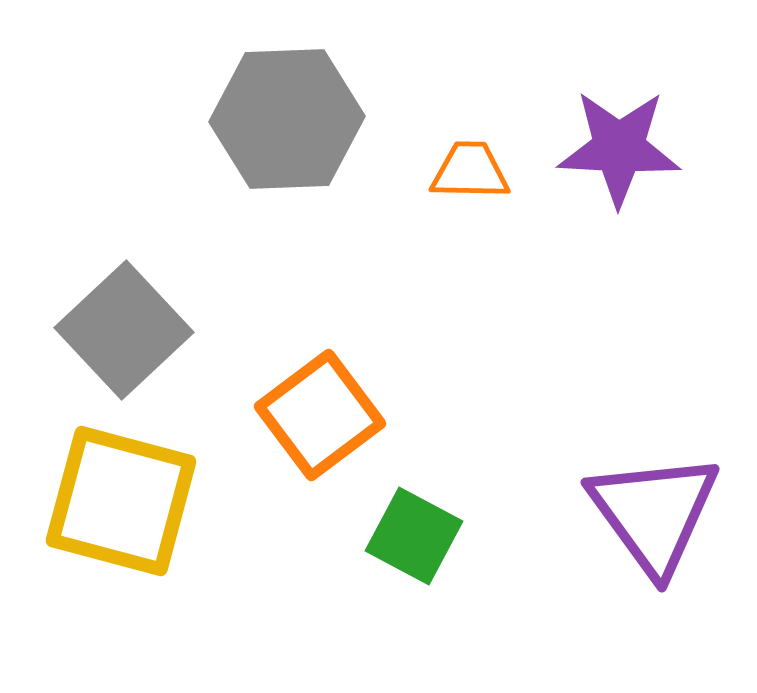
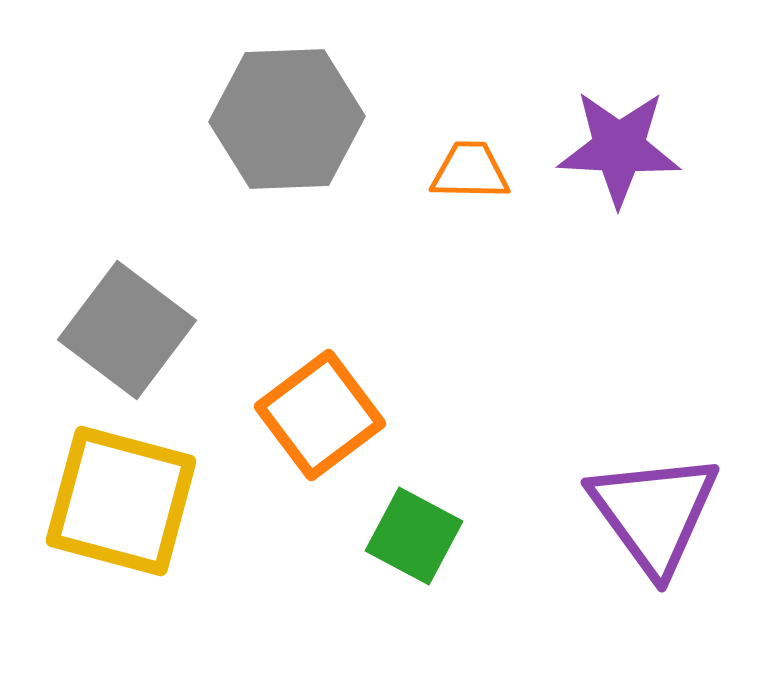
gray square: moved 3 px right; rotated 10 degrees counterclockwise
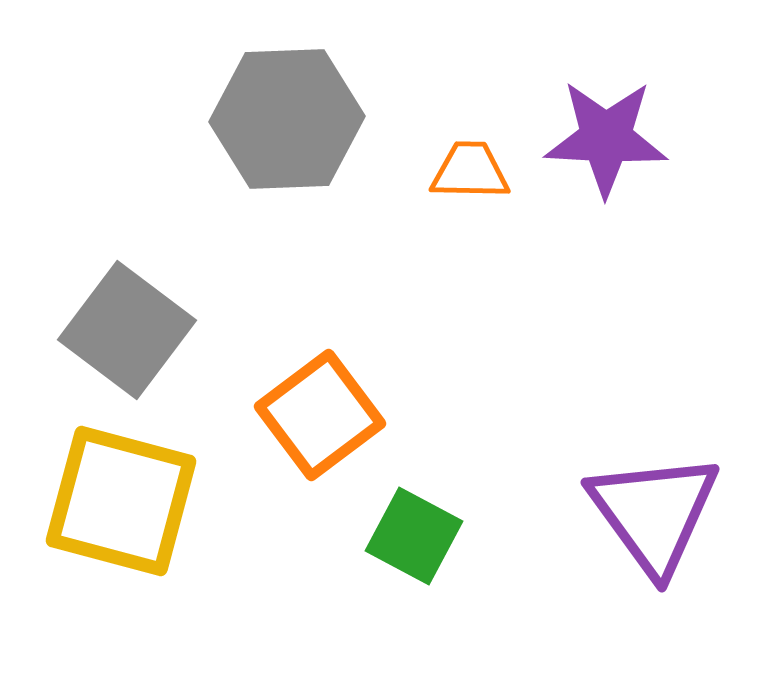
purple star: moved 13 px left, 10 px up
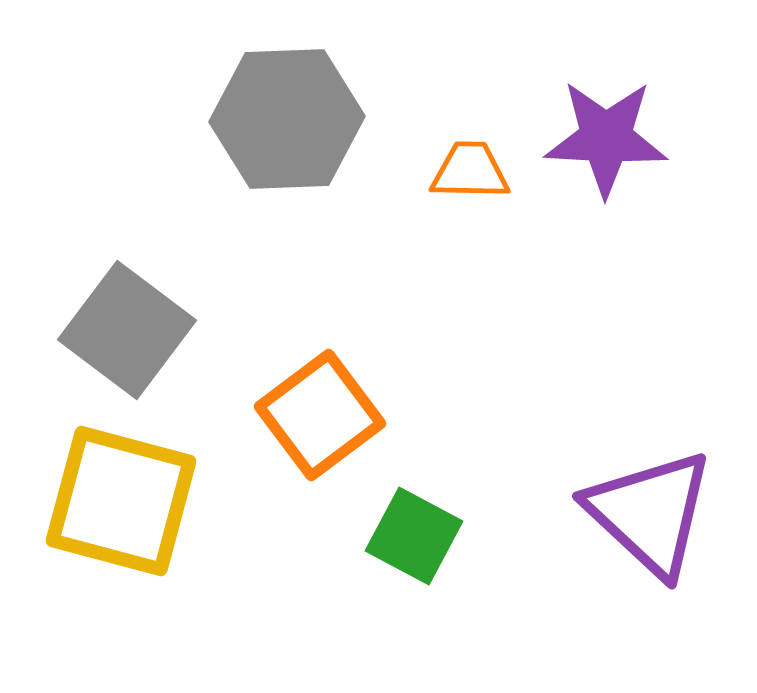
purple triangle: moved 4 px left; rotated 11 degrees counterclockwise
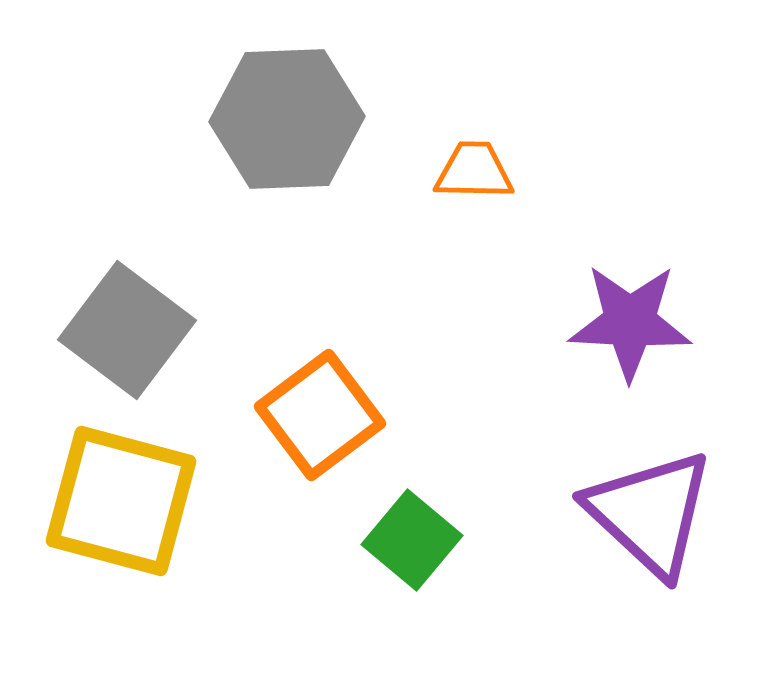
purple star: moved 24 px right, 184 px down
orange trapezoid: moved 4 px right
green square: moved 2 px left, 4 px down; rotated 12 degrees clockwise
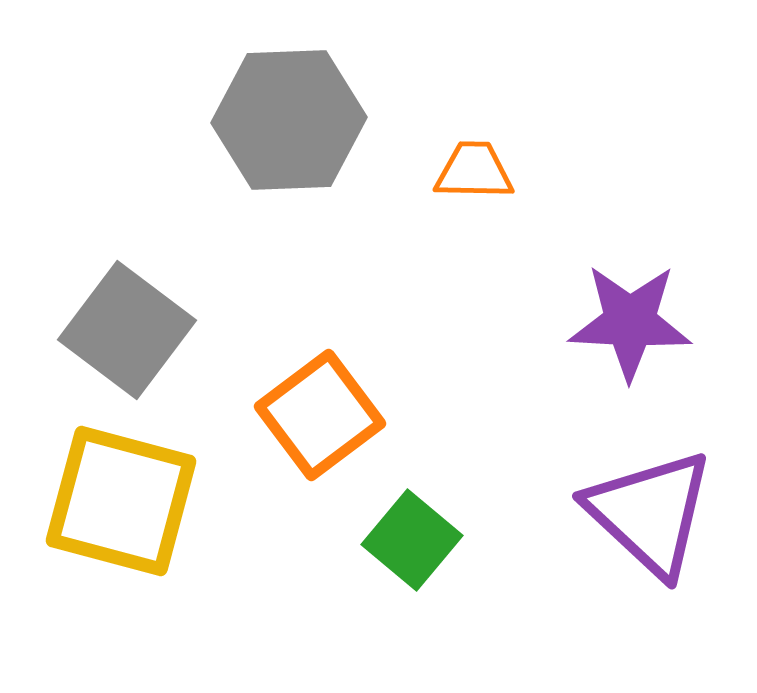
gray hexagon: moved 2 px right, 1 px down
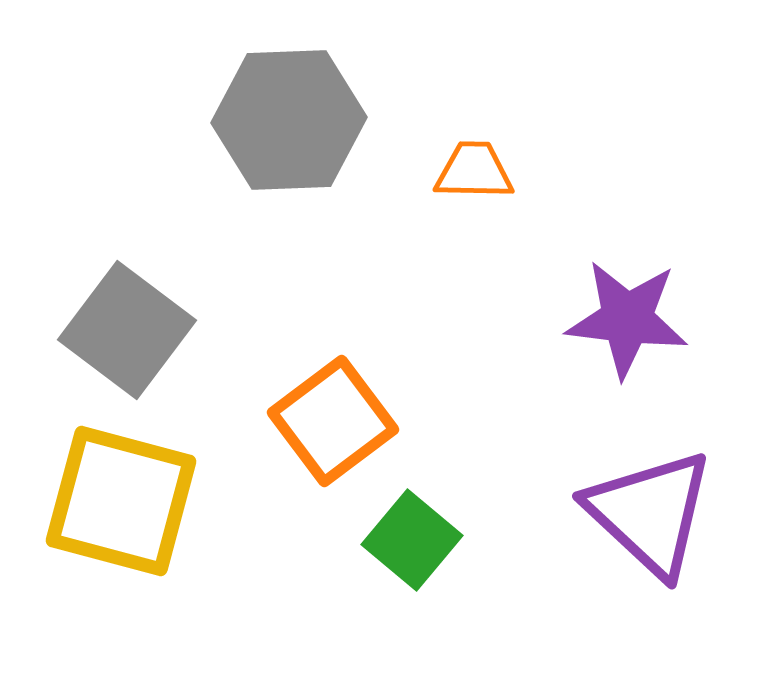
purple star: moved 3 px left, 3 px up; rotated 4 degrees clockwise
orange square: moved 13 px right, 6 px down
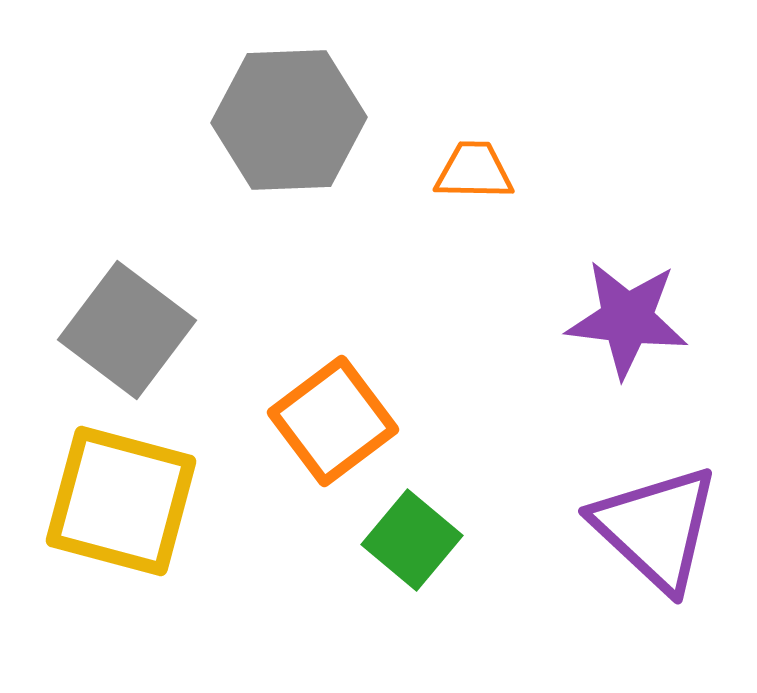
purple triangle: moved 6 px right, 15 px down
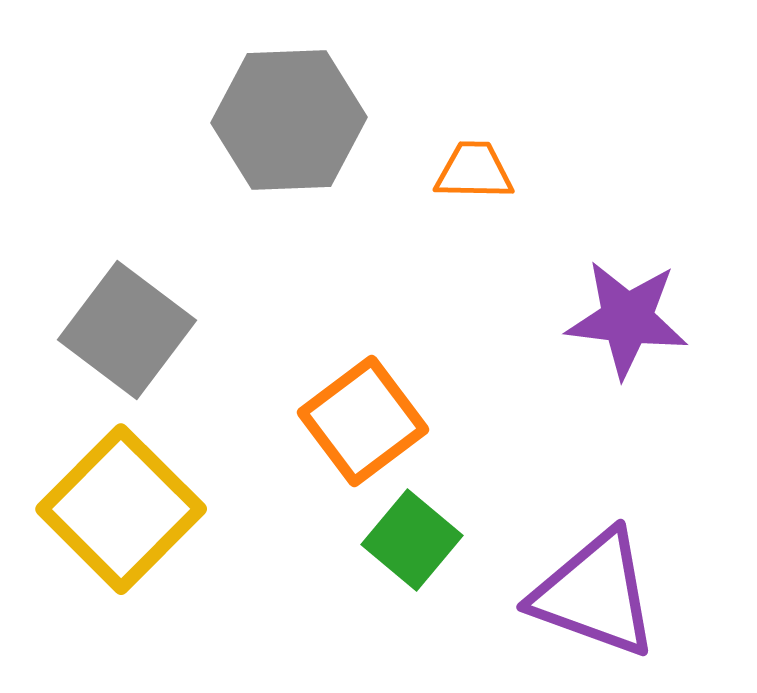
orange square: moved 30 px right
yellow square: moved 8 px down; rotated 30 degrees clockwise
purple triangle: moved 61 px left, 66 px down; rotated 23 degrees counterclockwise
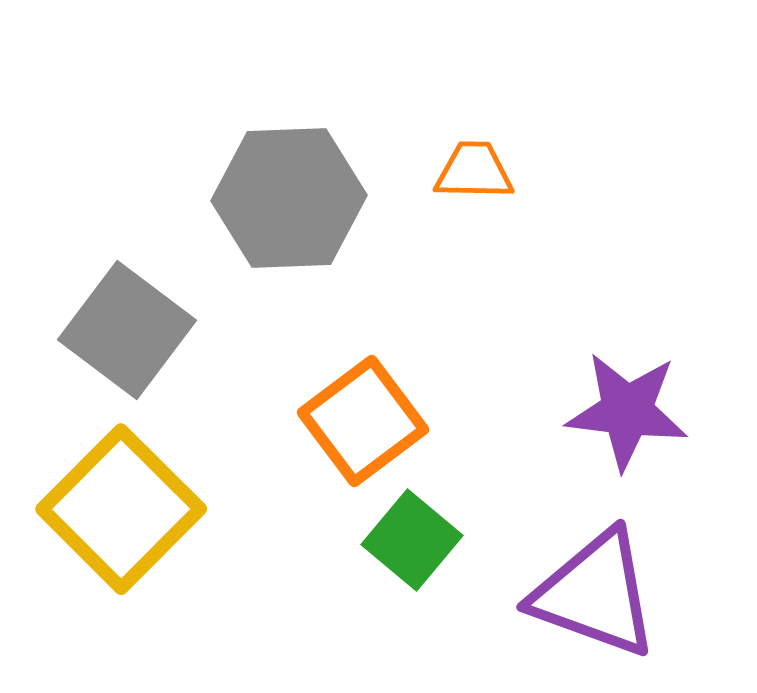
gray hexagon: moved 78 px down
purple star: moved 92 px down
